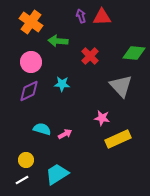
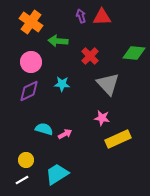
gray triangle: moved 13 px left, 2 px up
cyan semicircle: moved 2 px right
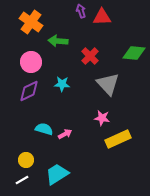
purple arrow: moved 5 px up
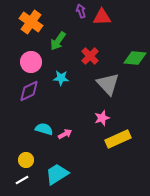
green arrow: rotated 60 degrees counterclockwise
green diamond: moved 1 px right, 5 px down
cyan star: moved 1 px left, 6 px up
pink star: rotated 28 degrees counterclockwise
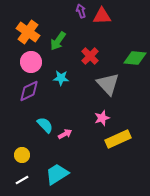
red triangle: moved 1 px up
orange cross: moved 3 px left, 10 px down
cyan semicircle: moved 1 px right, 4 px up; rotated 30 degrees clockwise
yellow circle: moved 4 px left, 5 px up
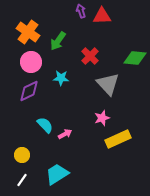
white line: rotated 24 degrees counterclockwise
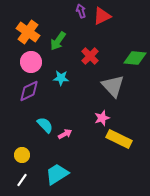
red triangle: rotated 24 degrees counterclockwise
gray triangle: moved 5 px right, 2 px down
yellow rectangle: moved 1 px right; rotated 50 degrees clockwise
